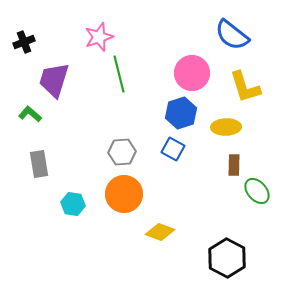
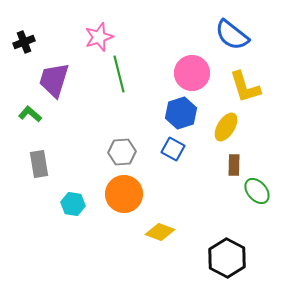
yellow ellipse: rotated 56 degrees counterclockwise
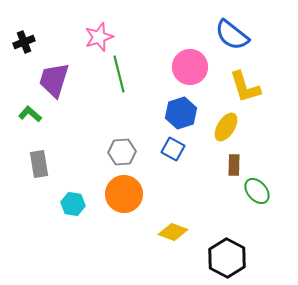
pink circle: moved 2 px left, 6 px up
yellow diamond: moved 13 px right
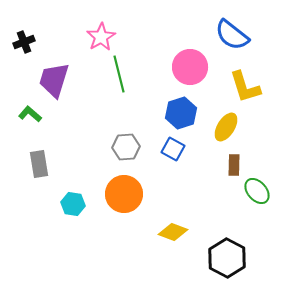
pink star: moved 2 px right; rotated 12 degrees counterclockwise
gray hexagon: moved 4 px right, 5 px up
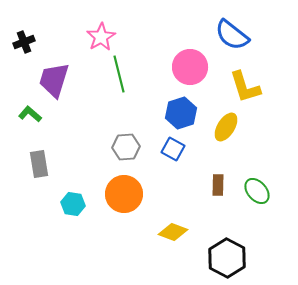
brown rectangle: moved 16 px left, 20 px down
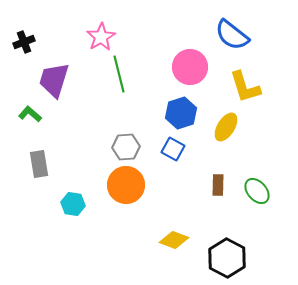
orange circle: moved 2 px right, 9 px up
yellow diamond: moved 1 px right, 8 px down
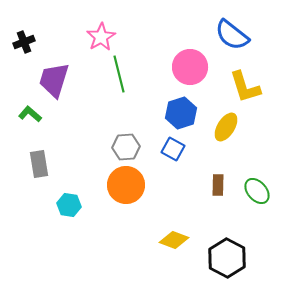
cyan hexagon: moved 4 px left, 1 px down
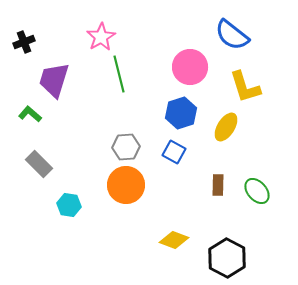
blue square: moved 1 px right, 3 px down
gray rectangle: rotated 36 degrees counterclockwise
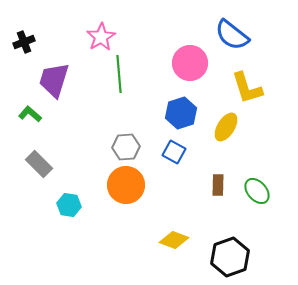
pink circle: moved 4 px up
green line: rotated 9 degrees clockwise
yellow L-shape: moved 2 px right, 1 px down
black hexagon: moved 3 px right, 1 px up; rotated 12 degrees clockwise
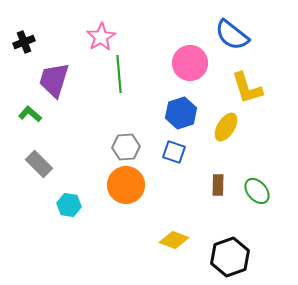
blue square: rotated 10 degrees counterclockwise
